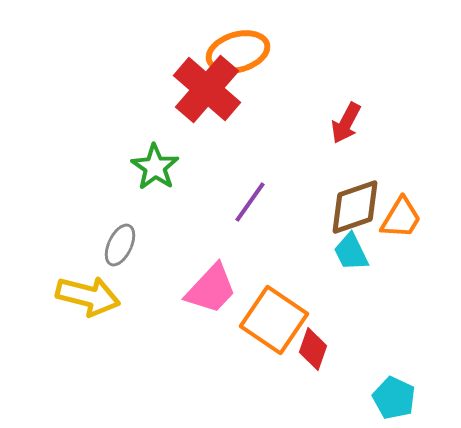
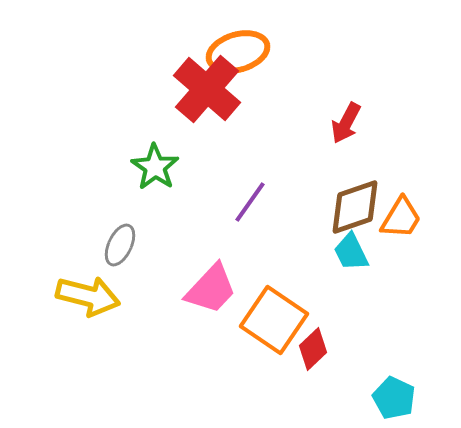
red diamond: rotated 27 degrees clockwise
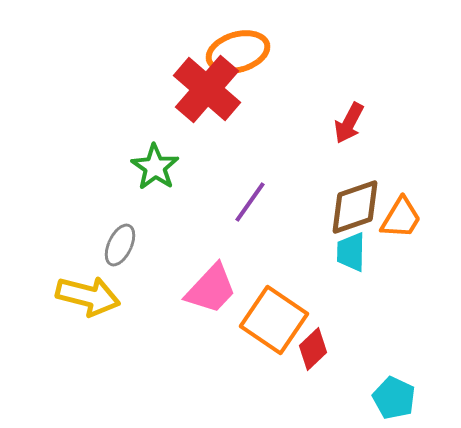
red arrow: moved 3 px right
cyan trapezoid: rotated 27 degrees clockwise
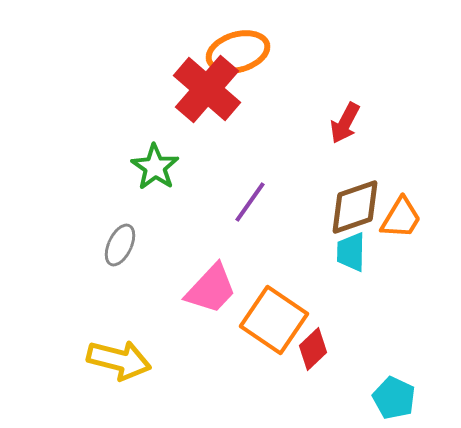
red arrow: moved 4 px left
yellow arrow: moved 31 px right, 64 px down
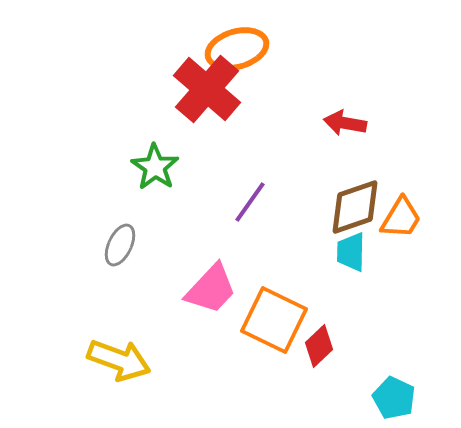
orange ellipse: moved 1 px left, 3 px up
red arrow: rotated 72 degrees clockwise
orange square: rotated 8 degrees counterclockwise
red diamond: moved 6 px right, 3 px up
yellow arrow: rotated 6 degrees clockwise
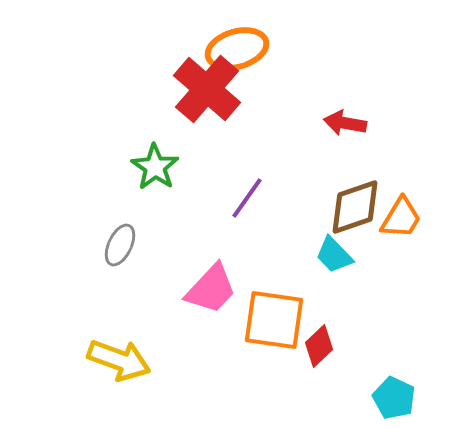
purple line: moved 3 px left, 4 px up
cyan trapezoid: moved 17 px left, 3 px down; rotated 45 degrees counterclockwise
orange square: rotated 18 degrees counterclockwise
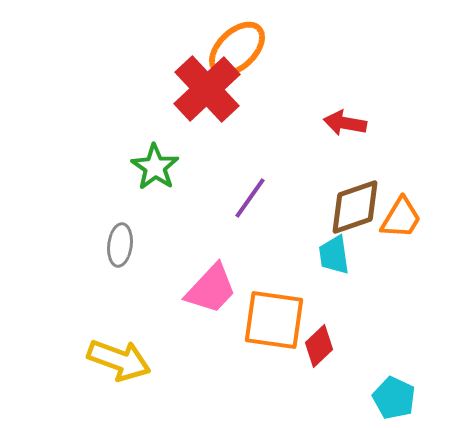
orange ellipse: rotated 28 degrees counterclockwise
red cross: rotated 6 degrees clockwise
purple line: moved 3 px right
gray ellipse: rotated 18 degrees counterclockwise
cyan trapezoid: rotated 36 degrees clockwise
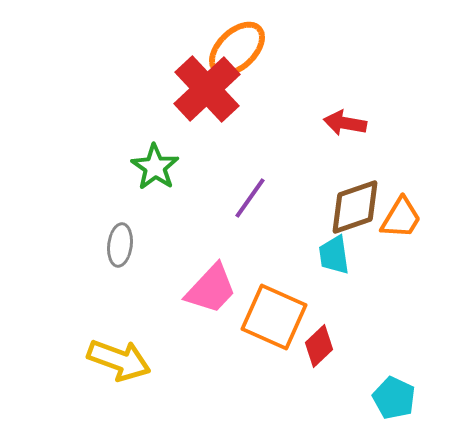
orange square: moved 3 px up; rotated 16 degrees clockwise
